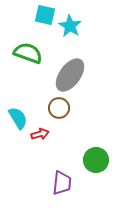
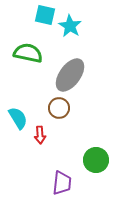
green semicircle: rotated 8 degrees counterclockwise
red arrow: moved 1 px down; rotated 102 degrees clockwise
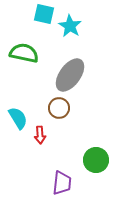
cyan square: moved 1 px left, 1 px up
green semicircle: moved 4 px left
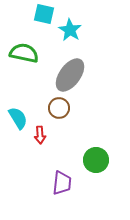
cyan star: moved 4 px down
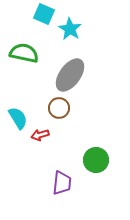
cyan square: rotated 10 degrees clockwise
cyan star: moved 1 px up
red arrow: rotated 78 degrees clockwise
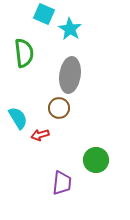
green semicircle: rotated 72 degrees clockwise
gray ellipse: rotated 28 degrees counterclockwise
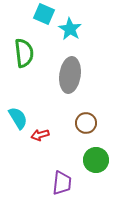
brown circle: moved 27 px right, 15 px down
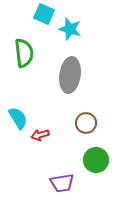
cyan star: rotated 15 degrees counterclockwise
purple trapezoid: rotated 75 degrees clockwise
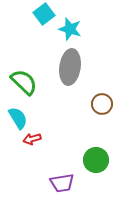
cyan square: rotated 30 degrees clockwise
green semicircle: moved 29 px down; rotated 40 degrees counterclockwise
gray ellipse: moved 8 px up
brown circle: moved 16 px right, 19 px up
red arrow: moved 8 px left, 4 px down
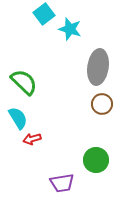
gray ellipse: moved 28 px right
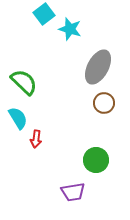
gray ellipse: rotated 20 degrees clockwise
brown circle: moved 2 px right, 1 px up
red arrow: moved 4 px right; rotated 66 degrees counterclockwise
purple trapezoid: moved 11 px right, 9 px down
